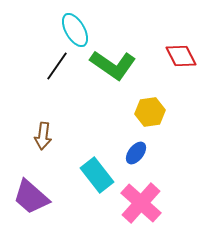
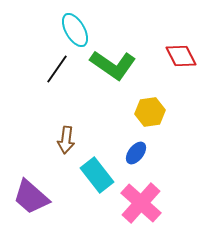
black line: moved 3 px down
brown arrow: moved 23 px right, 4 px down
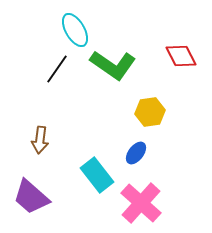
brown arrow: moved 26 px left
